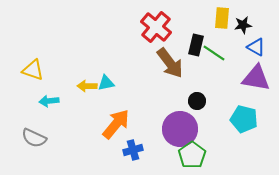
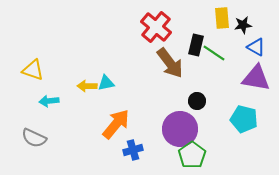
yellow rectangle: rotated 10 degrees counterclockwise
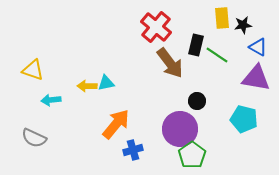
blue triangle: moved 2 px right
green line: moved 3 px right, 2 px down
cyan arrow: moved 2 px right, 1 px up
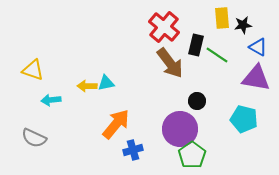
red cross: moved 8 px right
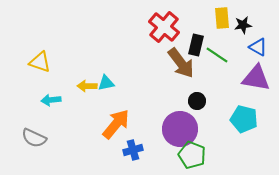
brown arrow: moved 11 px right
yellow triangle: moved 7 px right, 8 px up
green pentagon: rotated 16 degrees counterclockwise
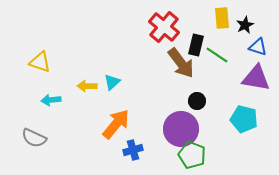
black star: moved 2 px right; rotated 18 degrees counterclockwise
blue triangle: rotated 12 degrees counterclockwise
cyan triangle: moved 6 px right, 1 px up; rotated 30 degrees counterclockwise
purple circle: moved 1 px right
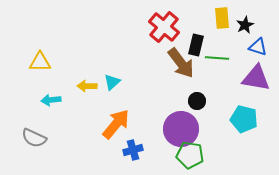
green line: moved 3 px down; rotated 30 degrees counterclockwise
yellow triangle: rotated 20 degrees counterclockwise
green pentagon: moved 2 px left; rotated 12 degrees counterclockwise
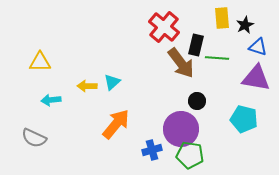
blue cross: moved 19 px right
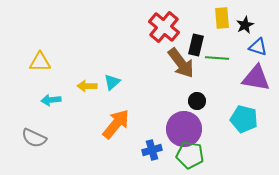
purple circle: moved 3 px right
